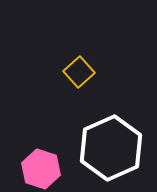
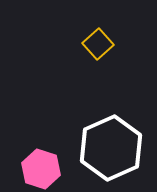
yellow square: moved 19 px right, 28 px up
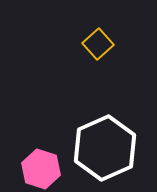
white hexagon: moved 6 px left
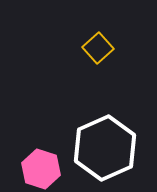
yellow square: moved 4 px down
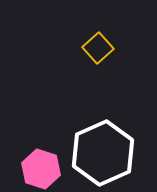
white hexagon: moved 2 px left, 5 px down
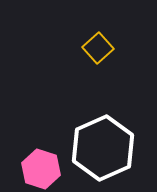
white hexagon: moved 5 px up
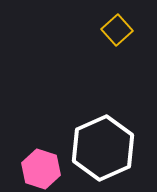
yellow square: moved 19 px right, 18 px up
